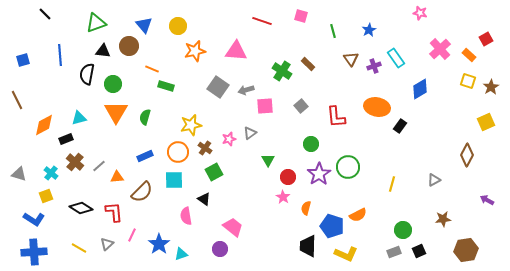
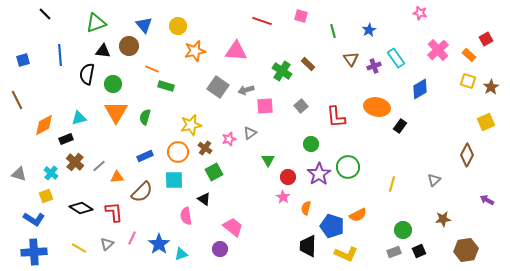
pink cross at (440, 49): moved 2 px left, 1 px down
gray triangle at (434, 180): rotated 16 degrees counterclockwise
pink line at (132, 235): moved 3 px down
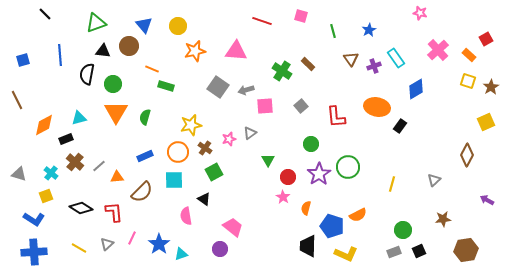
blue diamond at (420, 89): moved 4 px left
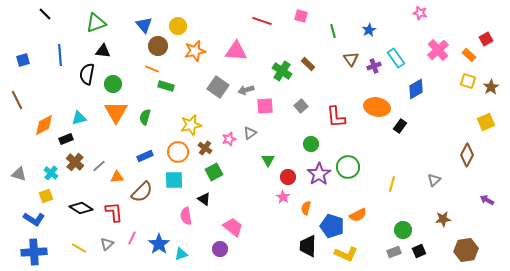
brown circle at (129, 46): moved 29 px right
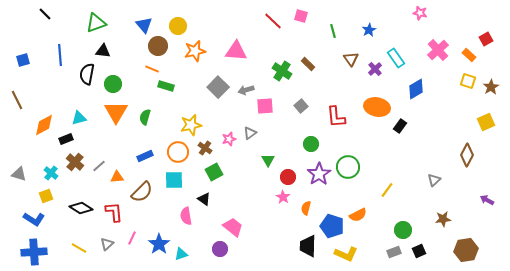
red line at (262, 21): moved 11 px right; rotated 24 degrees clockwise
purple cross at (374, 66): moved 1 px right, 3 px down; rotated 24 degrees counterclockwise
gray square at (218, 87): rotated 10 degrees clockwise
yellow line at (392, 184): moved 5 px left, 6 px down; rotated 21 degrees clockwise
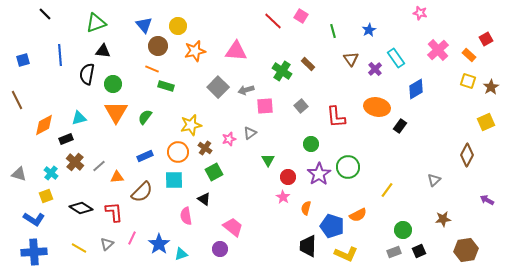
pink square at (301, 16): rotated 16 degrees clockwise
green semicircle at (145, 117): rotated 21 degrees clockwise
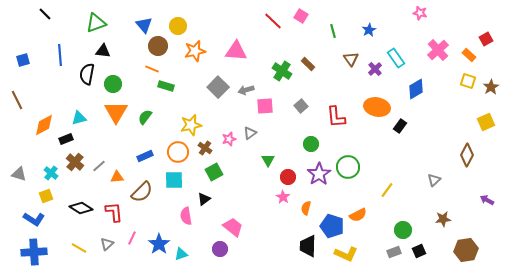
black triangle at (204, 199): rotated 48 degrees clockwise
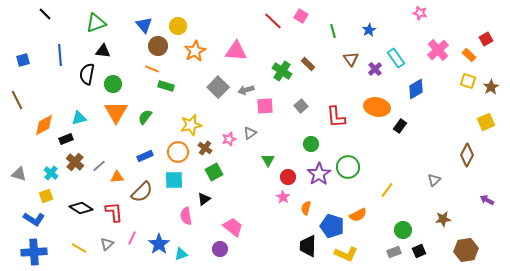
orange star at (195, 51): rotated 15 degrees counterclockwise
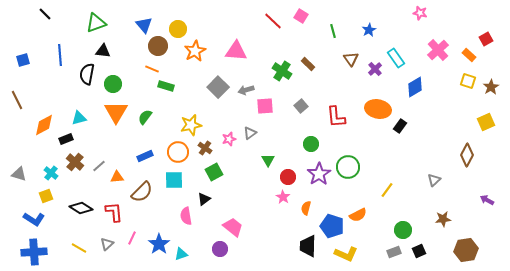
yellow circle at (178, 26): moved 3 px down
blue diamond at (416, 89): moved 1 px left, 2 px up
orange ellipse at (377, 107): moved 1 px right, 2 px down
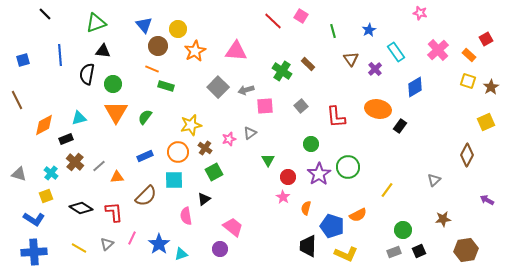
cyan rectangle at (396, 58): moved 6 px up
brown semicircle at (142, 192): moved 4 px right, 4 px down
